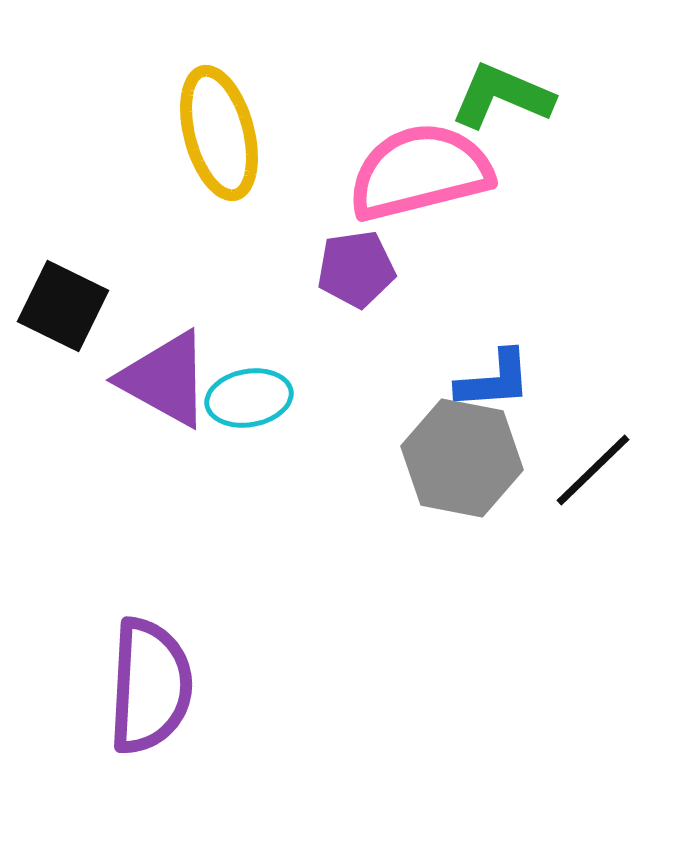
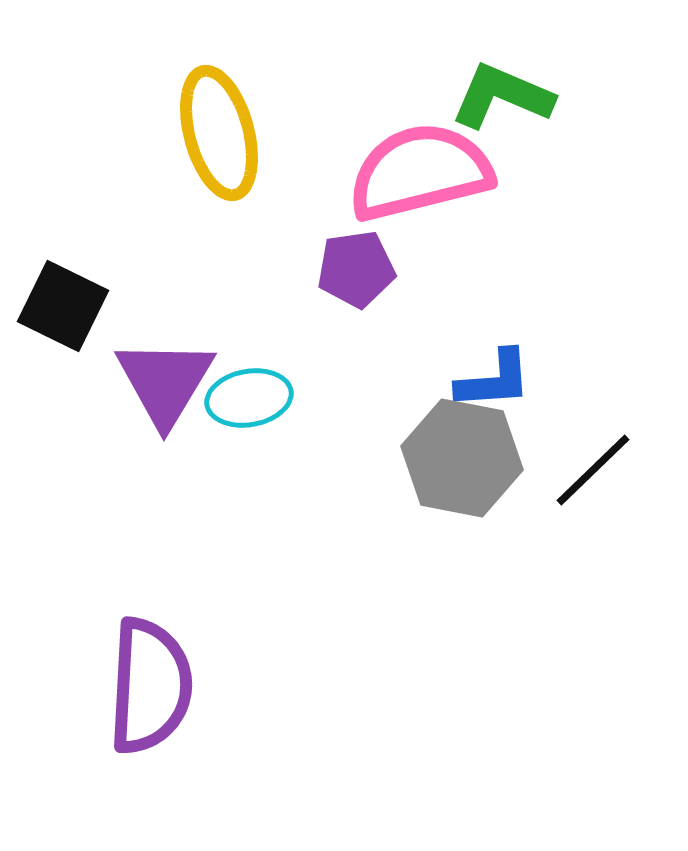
purple triangle: moved 3 px down; rotated 32 degrees clockwise
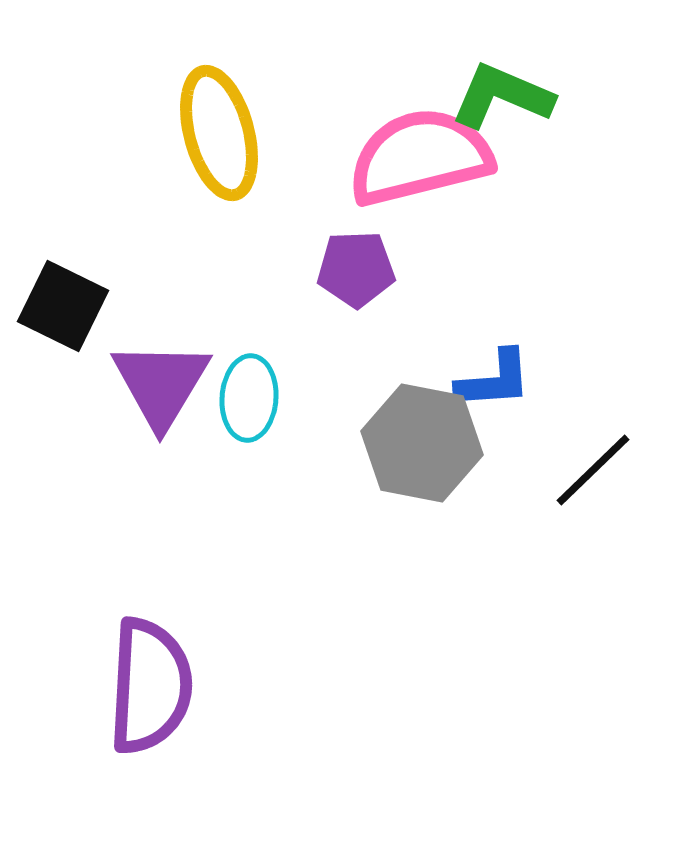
pink semicircle: moved 15 px up
purple pentagon: rotated 6 degrees clockwise
purple triangle: moved 4 px left, 2 px down
cyan ellipse: rotated 76 degrees counterclockwise
gray hexagon: moved 40 px left, 15 px up
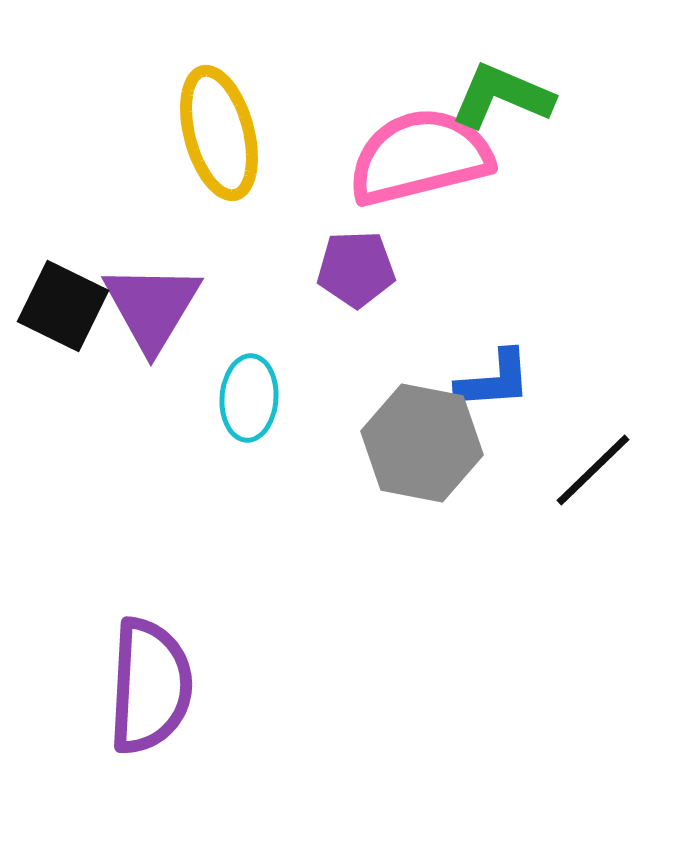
purple triangle: moved 9 px left, 77 px up
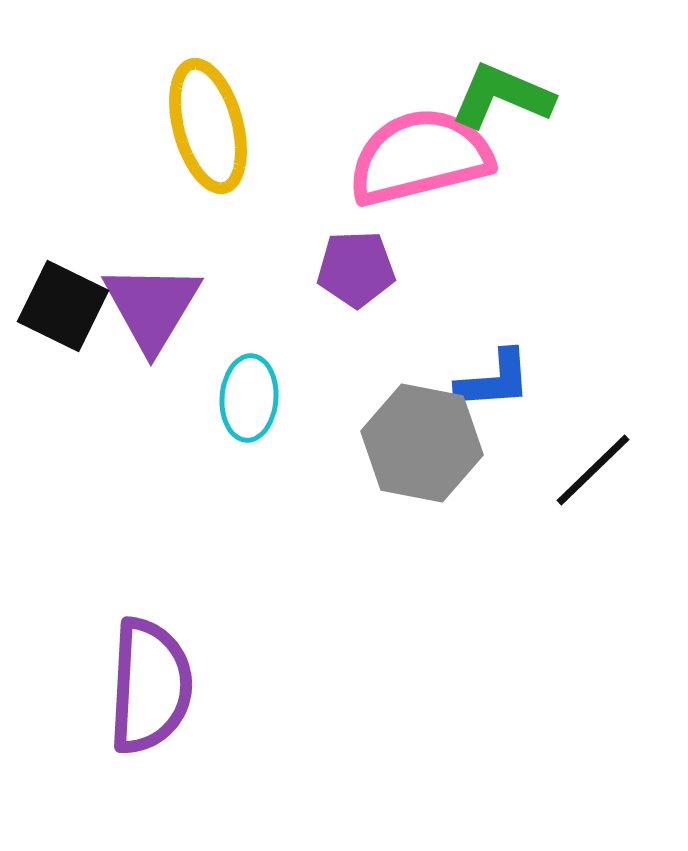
yellow ellipse: moved 11 px left, 7 px up
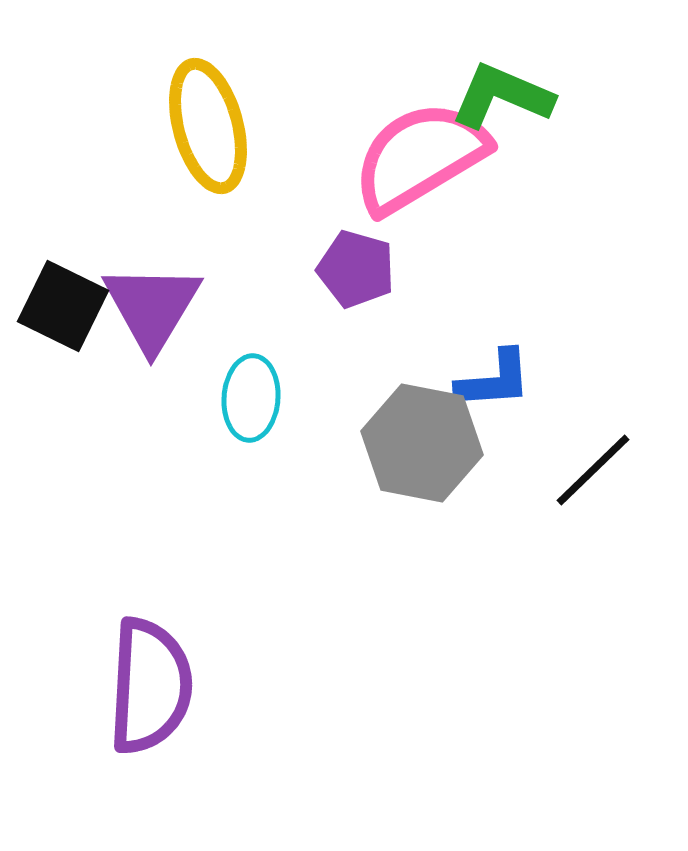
pink semicircle: rotated 17 degrees counterclockwise
purple pentagon: rotated 18 degrees clockwise
cyan ellipse: moved 2 px right
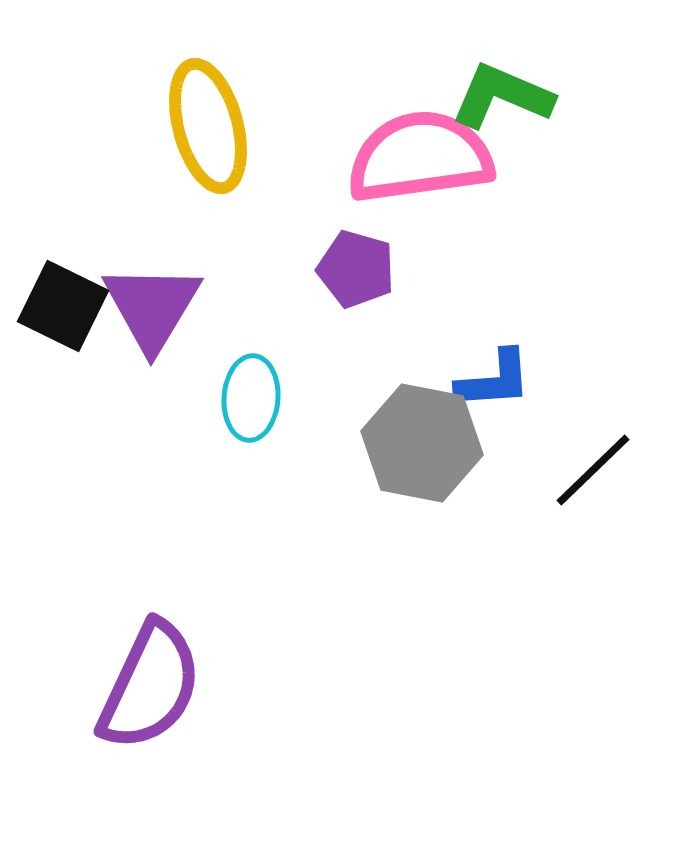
pink semicircle: rotated 23 degrees clockwise
purple semicircle: rotated 22 degrees clockwise
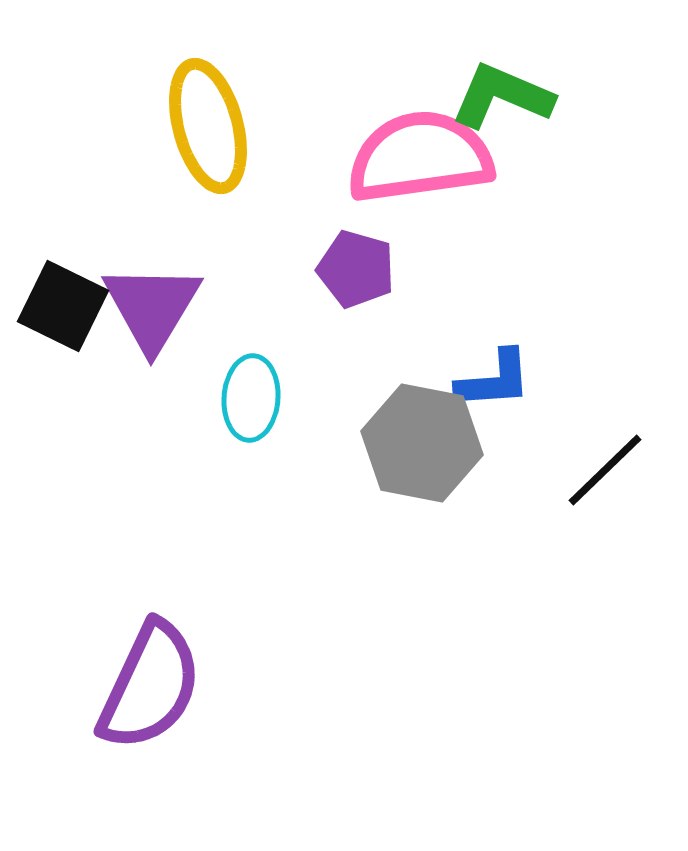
black line: moved 12 px right
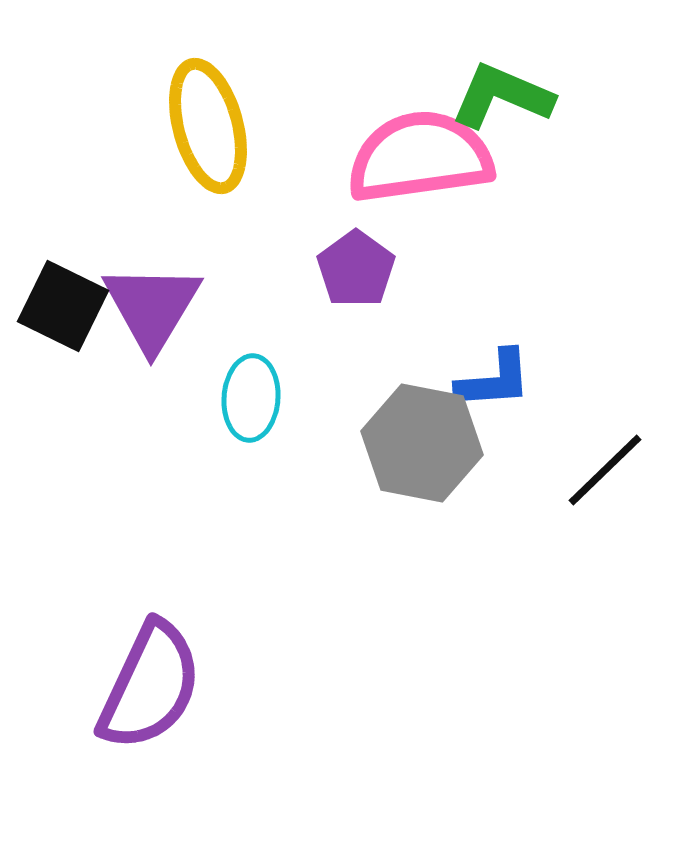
purple pentagon: rotated 20 degrees clockwise
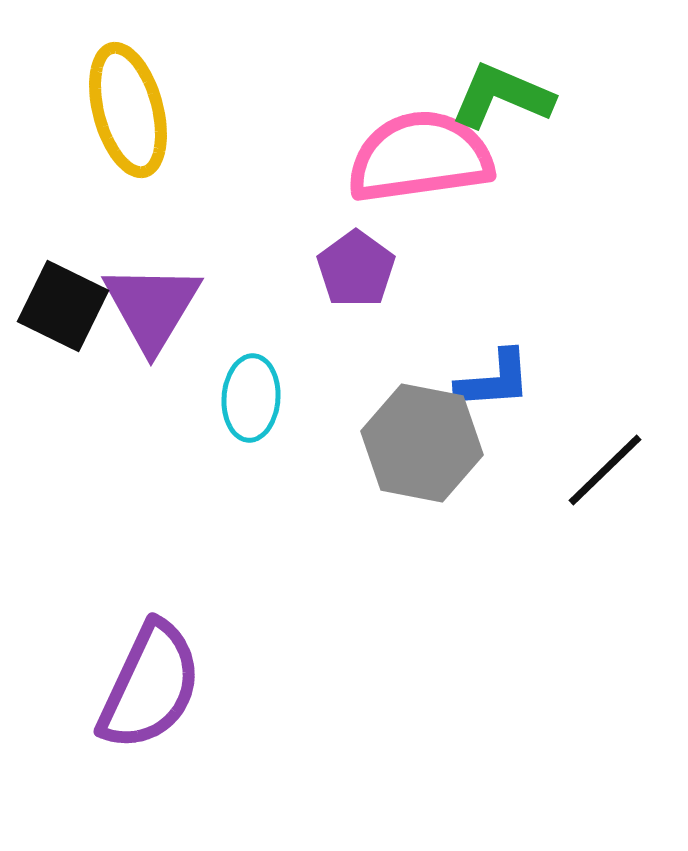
yellow ellipse: moved 80 px left, 16 px up
